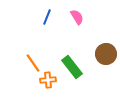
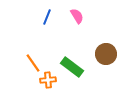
pink semicircle: moved 1 px up
green rectangle: rotated 15 degrees counterclockwise
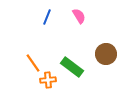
pink semicircle: moved 2 px right
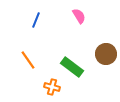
blue line: moved 11 px left, 3 px down
orange line: moved 5 px left, 3 px up
orange cross: moved 4 px right, 7 px down; rotated 21 degrees clockwise
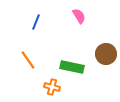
blue line: moved 2 px down
green rectangle: rotated 25 degrees counterclockwise
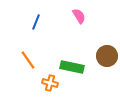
brown circle: moved 1 px right, 2 px down
orange cross: moved 2 px left, 4 px up
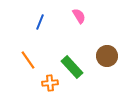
blue line: moved 4 px right
green rectangle: rotated 35 degrees clockwise
orange cross: rotated 21 degrees counterclockwise
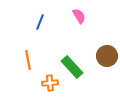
orange line: rotated 24 degrees clockwise
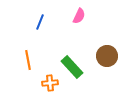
pink semicircle: rotated 56 degrees clockwise
